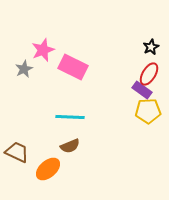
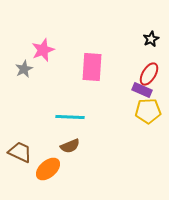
black star: moved 8 px up
pink rectangle: moved 19 px right; rotated 68 degrees clockwise
purple rectangle: rotated 12 degrees counterclockwise
brown trapezoid: moved 3 px right
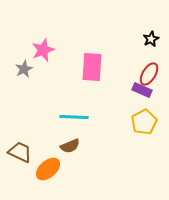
yellow pentagon: moved 4 px left, 11 px down; rotated 25 degrees counterclockwise
cyan line: moved 4 px right
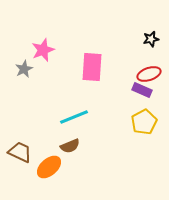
black star: rotated 14 degrees clockwise
red ellipse: rotated 40 degrees clockwise
cyan line: rotated 24 degrees counterclockwise
orange ellipse: moved 1 px right, 2 px up
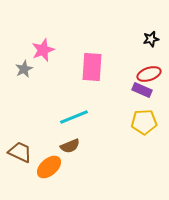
yellow pentagon: rotated 25 degrees clockwise
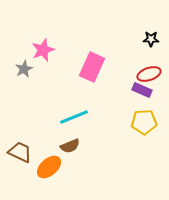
black star: rotated 14 degrees clockwise
pink rectangle: rotated 20 degrees clockwise
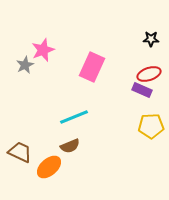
gray star: moved 1 px right, 4 px up
yellow pentagon: moved 7 px right, 4 px down
